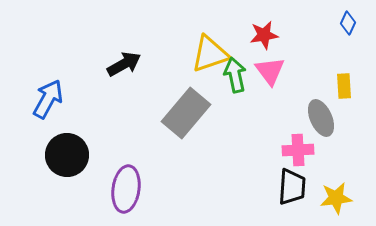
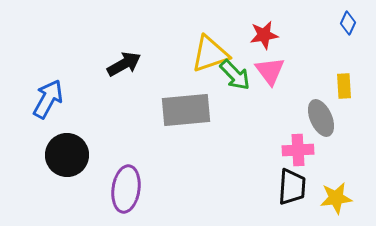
green arrow: rotated 148 degrees clockwise
gray rectangle: moved 3 px up; rotated 45 degrees clockwise
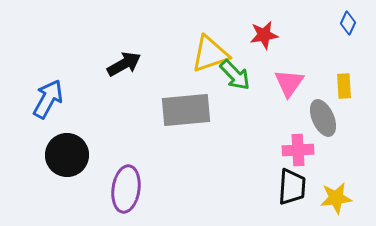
pink triangle: moved 19 px right, 12 px down; rotated 12 degrees clockwise
gray ellipse: moved 2 px right
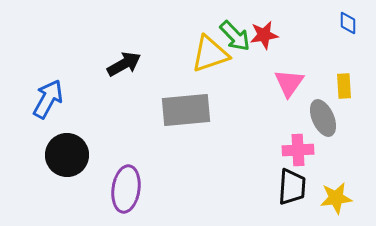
blue diamond: rotated 25 degrees counterclockwise
green arrow: moved 39 px up
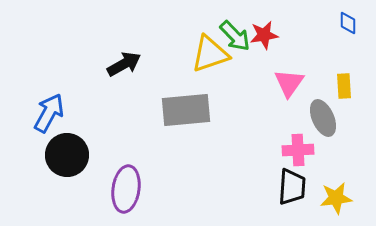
blue arrow: moved 1 px right, 14 px down
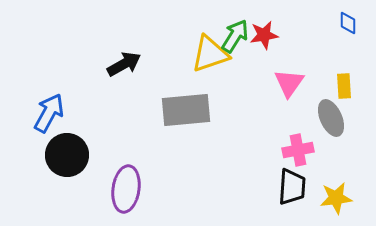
green arrow: rotated 104 degrees counterclockwise
gray ellipse: moved 8 px right
pink cross: rotated 8 degrees counterclockwise
